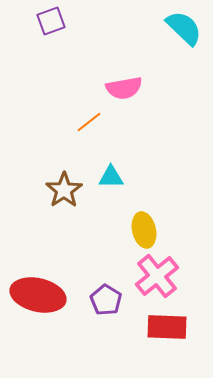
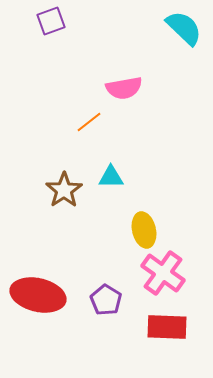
pink cross: moved 6 px right, 3 px up; rotated 15 degrees counterclockwise
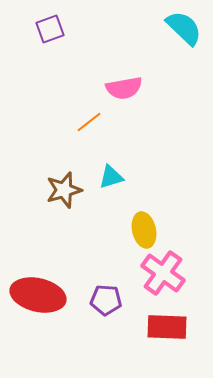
purple square: moved 1 px left, 8 px down
cyan triangle: rotated 16 degrees counterclockwise
brown star: rotated 18 degrees clockwise
purple pentagon: rotated 28 degrees counterclockwise
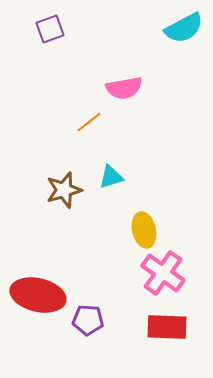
cyan semicircle: rotated 108 degrees clockwise
purple pentagon: moved 18 px left, 20 px down
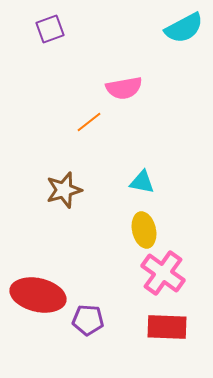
cyan triangle: moved 31 px right, 5 px down; rotated 28 degrees clockwise
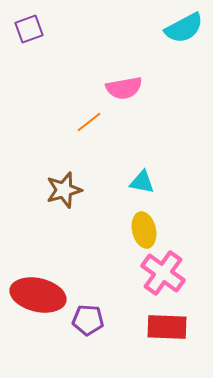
purple square: moved 21 px left
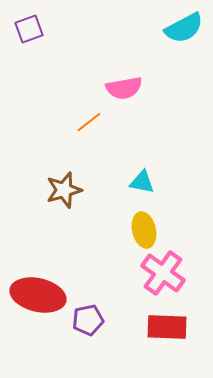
purple pentagon: rotated 16 degrees counterclockwise
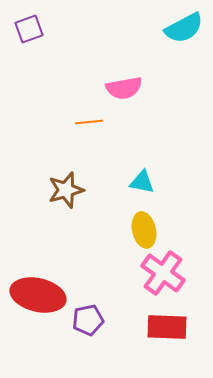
orange line: rotated 32 degrees clockwise
brown star: moved 2 px right
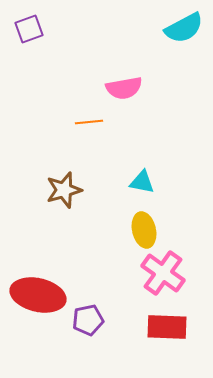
brown star: moved 2 px left
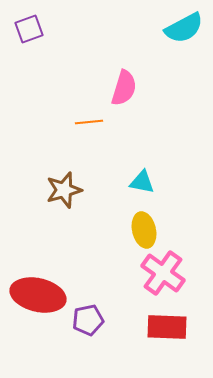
pink semicircle: rotated 63 degrees counterclockwise
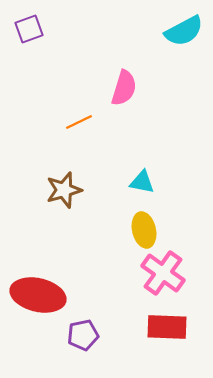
cyan semicircle: moved 3 px down
orange line: moved 10 px left; rotated 20 degrees counterclockwise
purple pentagon: moved 5 px left, 15 px down
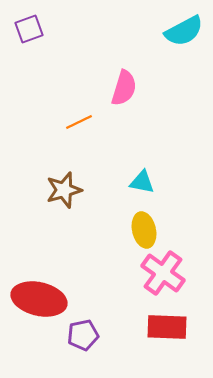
red ellipse: moved 1 px right, 4 px down
